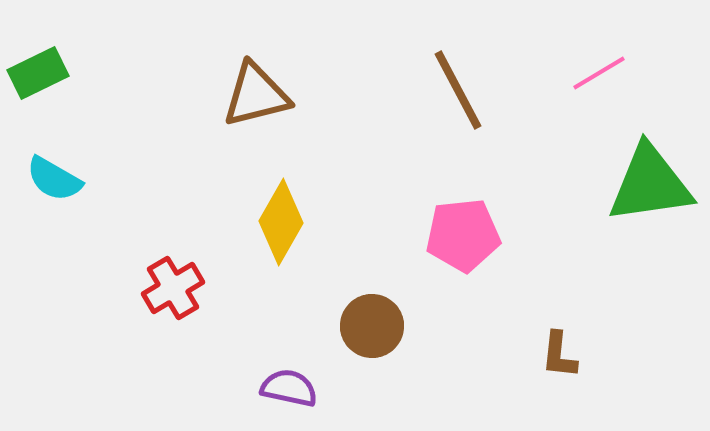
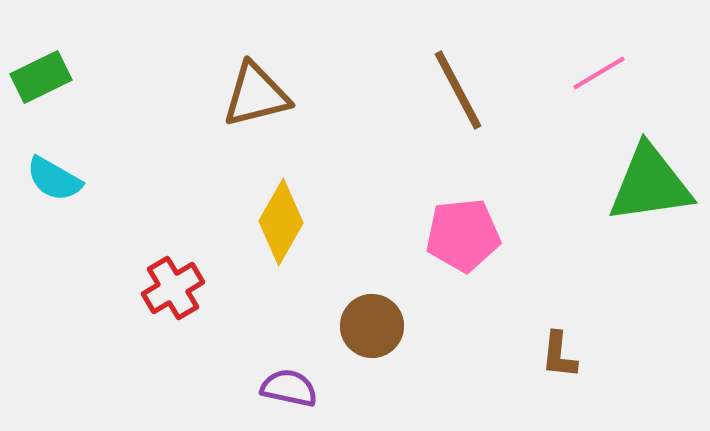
green rectangle: moved 3 px right, 4 px down
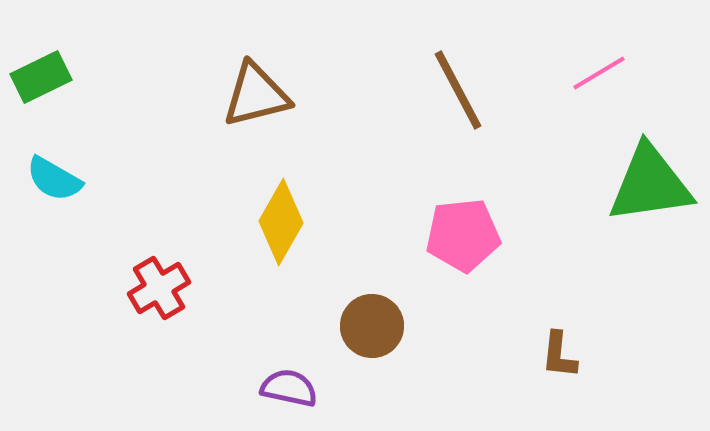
red cross: moved 14 px left
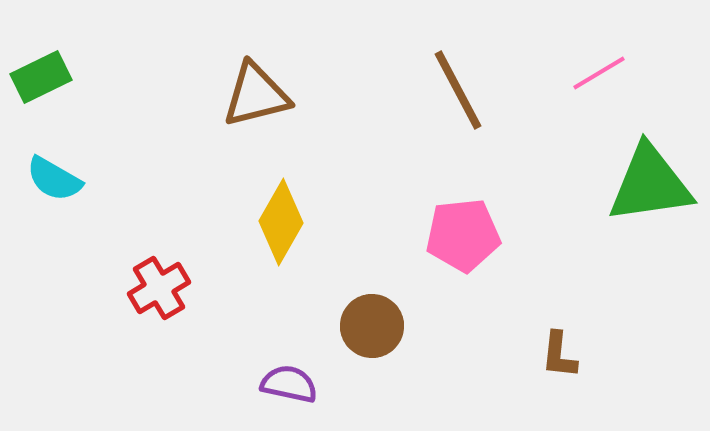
purple semicircle: moved 4 px up
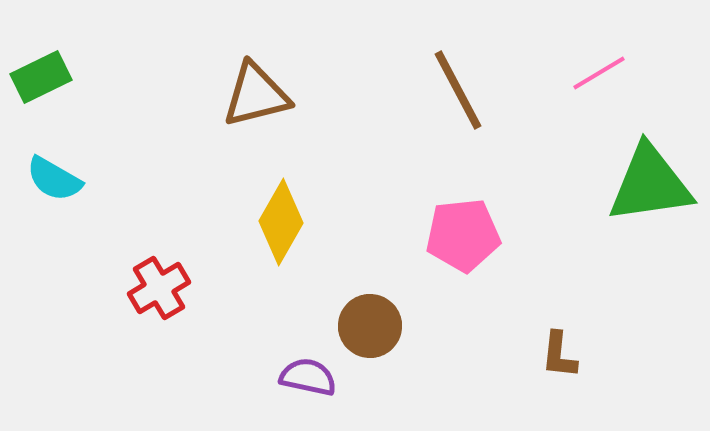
brown circle: moved 2 px left
purple semicircle: moved 19 px right, 7 px up
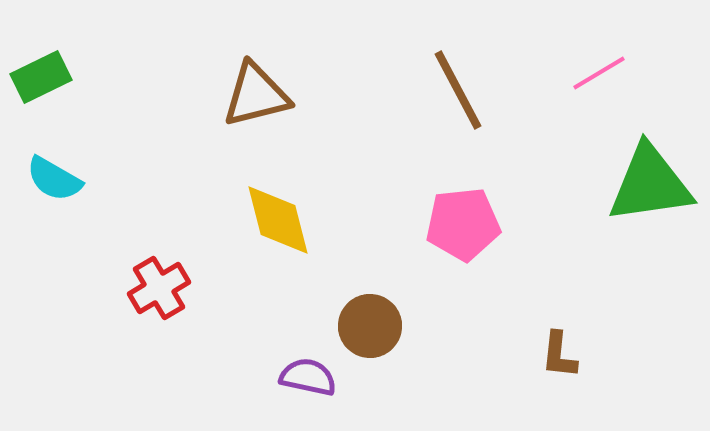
yellow diamond: moved 3 px left, 2 px up; rotated 44 degrees counterclockwise
pink pentagon: moved 11 px up
